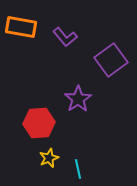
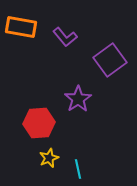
purple square: moved 1 px left
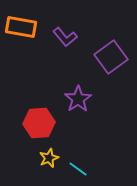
purple square: moved 1 px right, 3 px up
cyan line: rotated 42 degrees counterclockwise
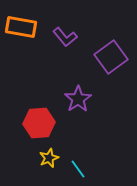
cyan line: rotated 18 degrees clockwise
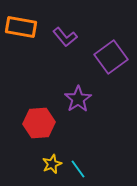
yellow star: moved 3 px right, 6 px down
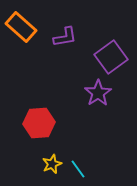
orange rectangle: rotated 32 degrees clockwise
purple L-shape: rotated 60 degrees counterclockwise
purple star: moved 20 px right, 6 px up
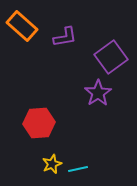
orange rectangle: moved 1 px right, 1 px up
cyan line: rotated 66 degrees counterclockwise
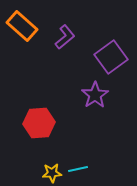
purple L-shape: rotated 30 degrees counterclockwise
purple star: moved 3 px left, 2 px down
yellow star: moved 9 px down; rotated 18 degrees clockwise
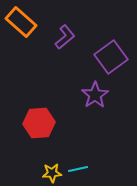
orange rectangle: moved 1 px left, 4 px up
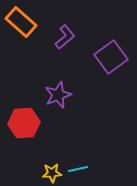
purple star: moved 37 px left; rotated 12 degrees clockwise
red hexagon: moved 15 px left
